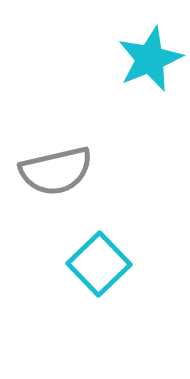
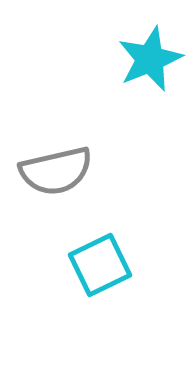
cyan square: moved 1 px right, 1 px down; rotated 18 degrees clockwise
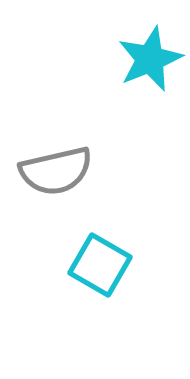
cyan square: rotated 34 degrees counterclockwise
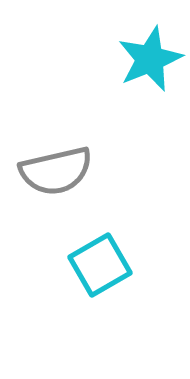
cyan square: rotated 30 degrees clockwise
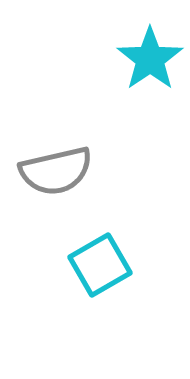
cyan star: rotated 12 degrees counterclockwise
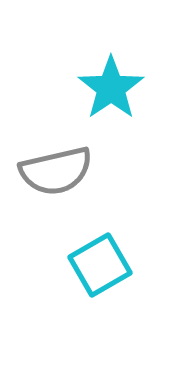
cyan star: moved 39 px left, 29 px down
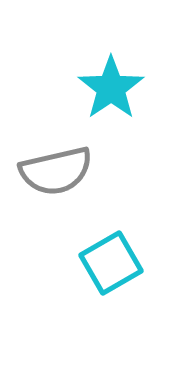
cyan square: moved 11 px right, 2 px up
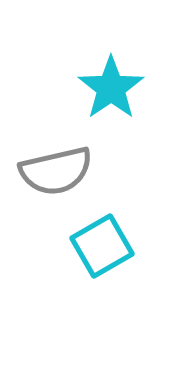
cyan square: moved 9 px left, 17 px up
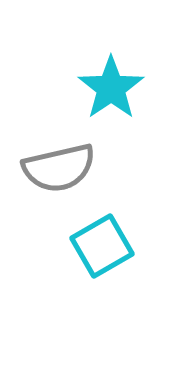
gray semicircle: moved 3 px right, 3 px up
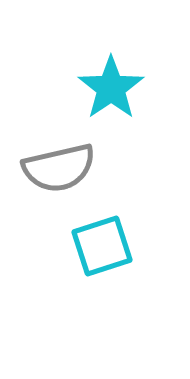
cyan square: rotated 12 degrees clockwise
